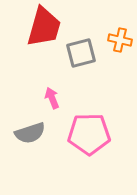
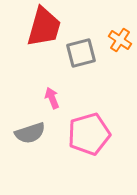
orange cross: rotated 20 degrees clockwise
pink pentagon: rotated 15 degrees counterclockwise
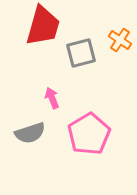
red trapezoid: moved 1 px left, 1 px up
pink pentagon: rotated 15 degrees counterclockwise
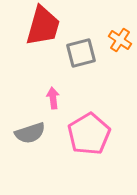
pink arrow: moved 1 px right; rotated 15 degrees clockwise
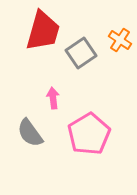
red trapezoid: moved 5 px down
gray square: rotated 20 degrees counterclockwise
gray semicircle: rotated 72 degrees clockwise
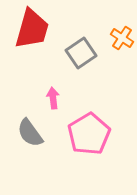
red trapezoid: moved 11 px left, 2 px up
orange cross: moved 2 px right, 2 px up
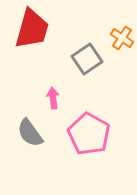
gray square: moved 6 px right, 6 px down
pink pentagon: rotated 12 degrees counterclockwise
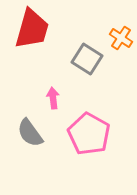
orange cross: moved 1 px left
gray square: rotated 24 degrees counterclockwise
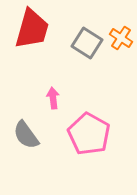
gray square: moved 16 px up
gray semicircle: moved 4 px left, 2 px down
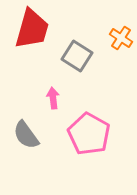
gray square: moved 10 px left, 13 px down
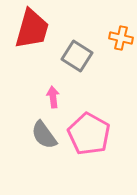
orange cross: rotated 20 degrees counterclockwise
pink arrow: moved 1 px up
gray semicircle: moved 18 px right
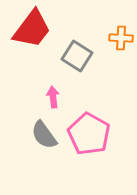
red trapezoid: rotated 21 degrees clockwise
orange cross: rotated 10 degrees counterclockwise
